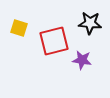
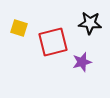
red square: moved 1 px left, 1 px down
purple star: moved 2 px down; rotated 24 degrees counterclockwise
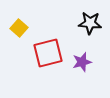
yellow square: rotated 24 degrees clockwise
red square: moved 5 px left, 11 px down
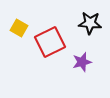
yellow square: rotated 12 degrees counterclockwise
red square: moved 2 px right, 11 px up; rotated 12 degrees counterclockwise
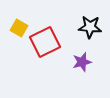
black star: moved 4 px down
red square: moved 5 px left
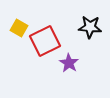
red square: moved 1 px up
purple star: moved 13 px left, 1 px down; rotated 24 degrees counterclockwise
